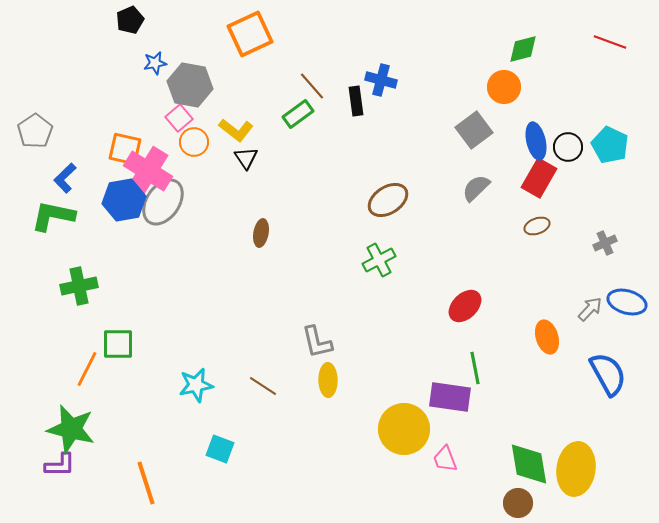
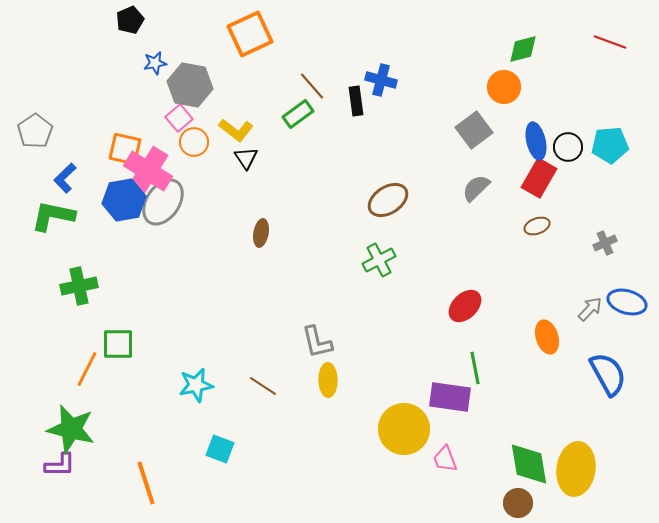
cyan pentagon at (610, 145): rotated 30 degrees counterclockwise
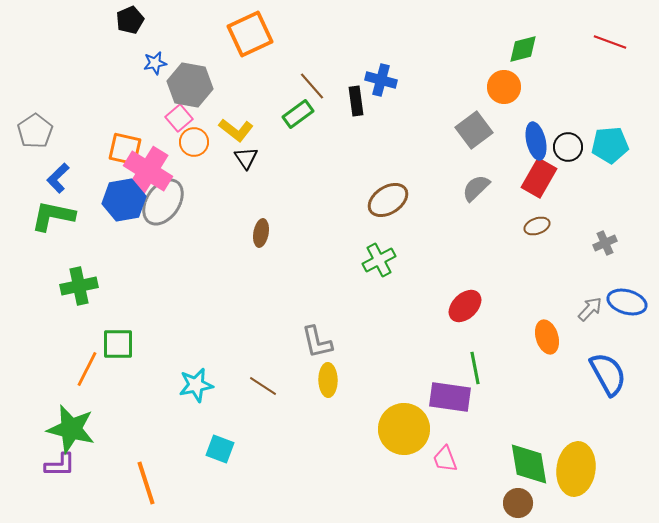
blue L-shape at (65, 178): moved 7 px left
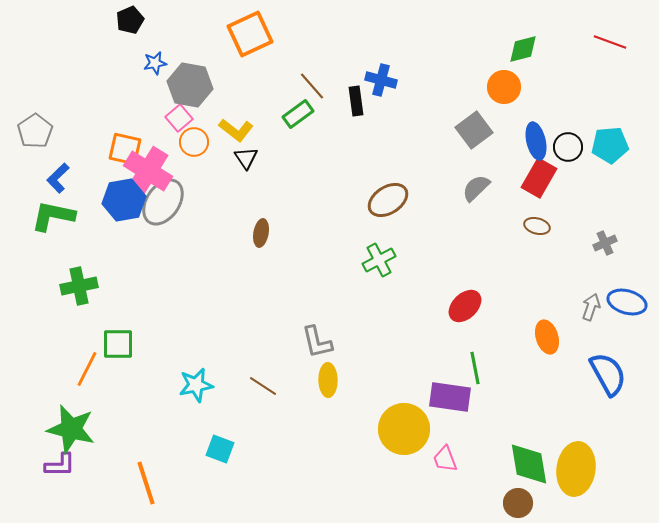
brown ellipse at (537, 226): rotated 35 degrees clockwise
gray arrow at (590, 309): moved 1 px right, 2 px up; rotated 24 degrees counterclockwise
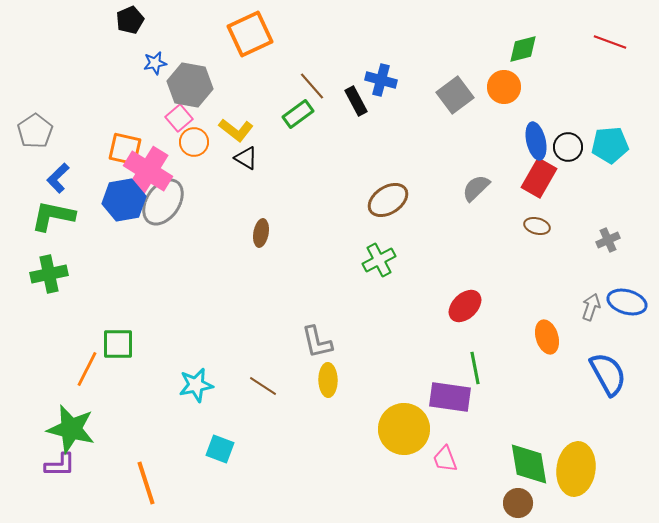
black rectangle at (356, 101): rotated 20 degrees counterclockwise
gray square at (474, 130): moved 19 px left, 35 px up
black triangle at (246, 158): rotated 25 degrees counterclockwise
gray cross at (605, 243): moved 3 px right, 3 px up
green cross at (79, 286): moved 30 px left, 12 px up
